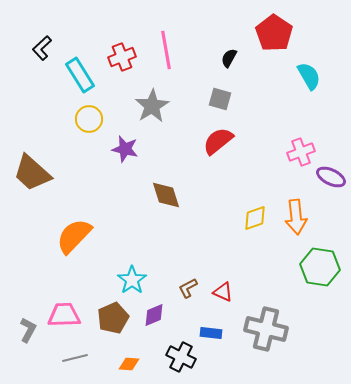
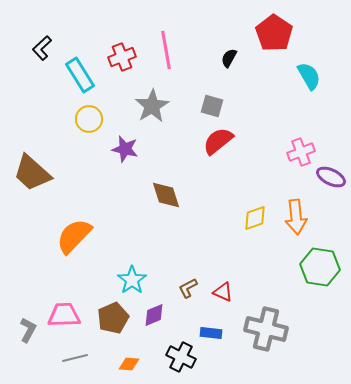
gray square: moved 8 px left, 7 px down
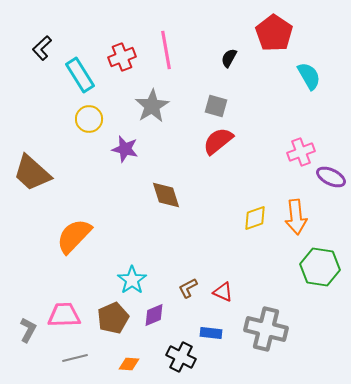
gray square: moved 4 px right
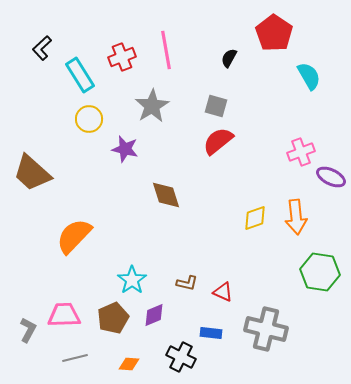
green hexagon: moved 5 px down
brown L-shape: moved 1 px left, 5 px up; rotated 140 degrees counterclockwise
